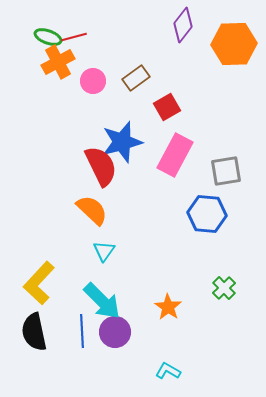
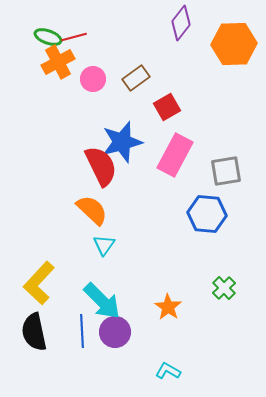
purple diamond: moved 2 px left, 2 px up
pink circle: moved 2 px up
cyan triangle: moved 6 px up
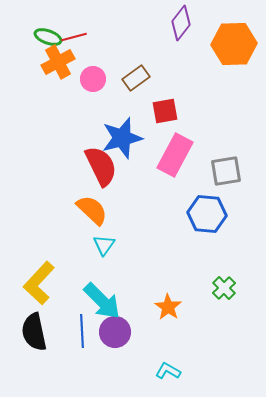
red square: moved 2 px left, 4 px down; rotated 20 degrees clockwise
blue star: moved 4 px up
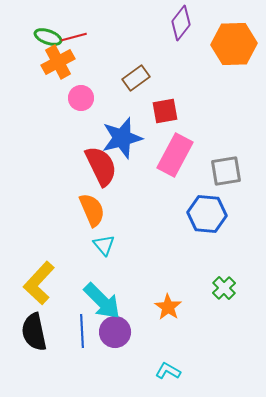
pink circle: moved 12 px left, 19 px down
orange semicircle: rotated 24 degrees clockwise
cyan triangle: rotated 15 degrees counterclockwise
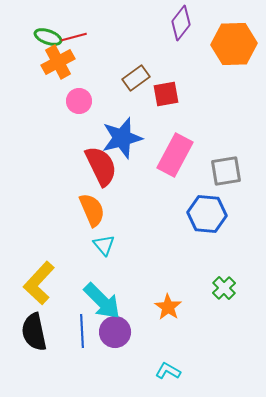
pink circle: moved 2 px left, 3 px down
red square: moved 1 px right, 17 px up
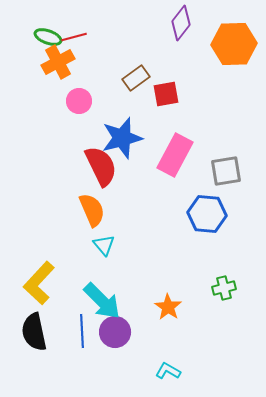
green cross: rotated 30 degrees clockwise
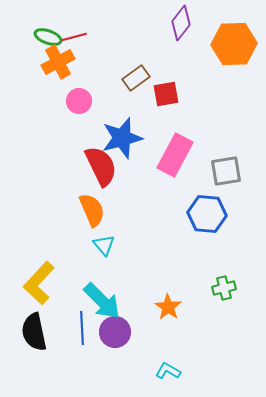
blue line: moved 3 px up
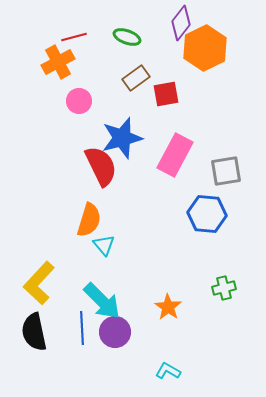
green ellipse: moved 79 px right
orange hexagon: moved 29 px left, 4 px down; rotated 24 degrees counterclockwise
orange semicircle: moved 3 px left, 10 px down; rotated 40 degrees clockwise
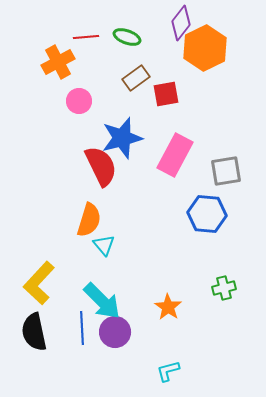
red line: moved 12 px right; rotated 10 degrees clockwise
cyan L-shape: rotated 45 degrees counterclockwise
